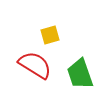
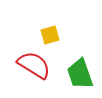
red semicircle: moved 1 px left
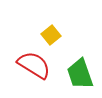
yellow square: moved 1 px right; rotated 24 degrees counterclockwise
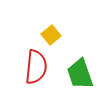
red semicircle: moved 2 px right, 2 px down; rotated 64 degrees clockwise
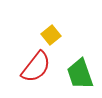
red semicircle: rotated 32 degrees clockwise
